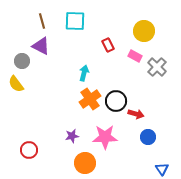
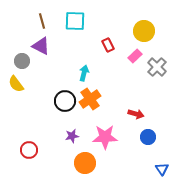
pink rectangle: rotated 72 degrees counterclockwise
black circle: moved 51 px left
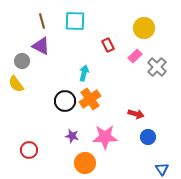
yellow circle: moved 3 px up
purple star: rotated 24 degrees clockwise
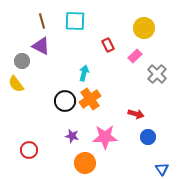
gray cross: moved 7 px down
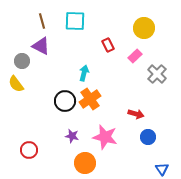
pink star: rotated 15 degrees clockwise
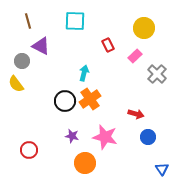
brown line: moved 14 px left
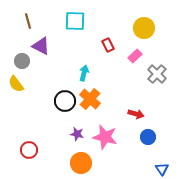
orange cross: rotated 15 degrees counterclockwise
purple star: moved 5 px right, 2 px up
orange circle: moved 4 px left
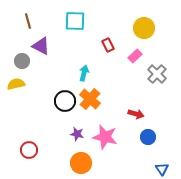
yellow semicircle: rotated 114 degrees clockwise
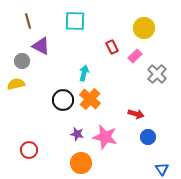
red rectangle: moved 4 px right, 2 px down
black circle: moved 2 px left, 1 px up
